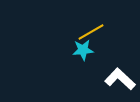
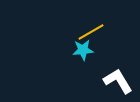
white L-shape: moved 2 px left, 2 px down; rotated 16 degrees clockwise
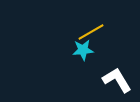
white L-shape: moved 1 px left, 1 px up
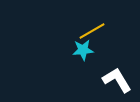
yellow line: moved 1 px right, 1 px up
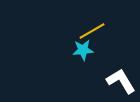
white L-shape: moved 4 px right, 1 px down
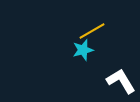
cyan star: rotated 10 degrees counterclockwise
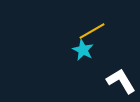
cyan star: rotated 30 degrees counterclockwise
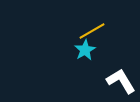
cyan star: moved 2 px right; rotated 15 degrees clockwise
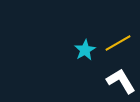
yellow line: moved 26 px right, 12 px down
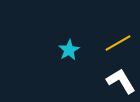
cyan star: moved 16 px left
